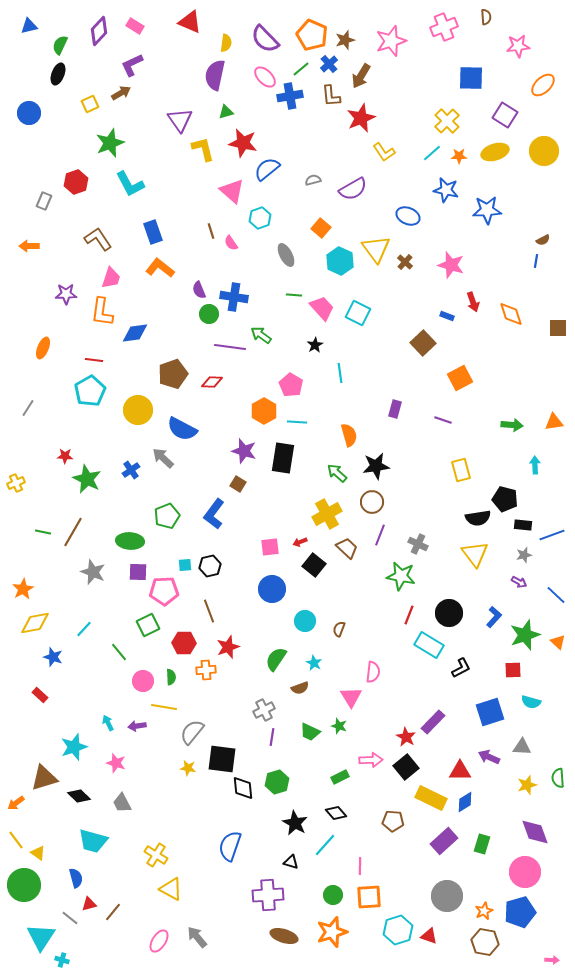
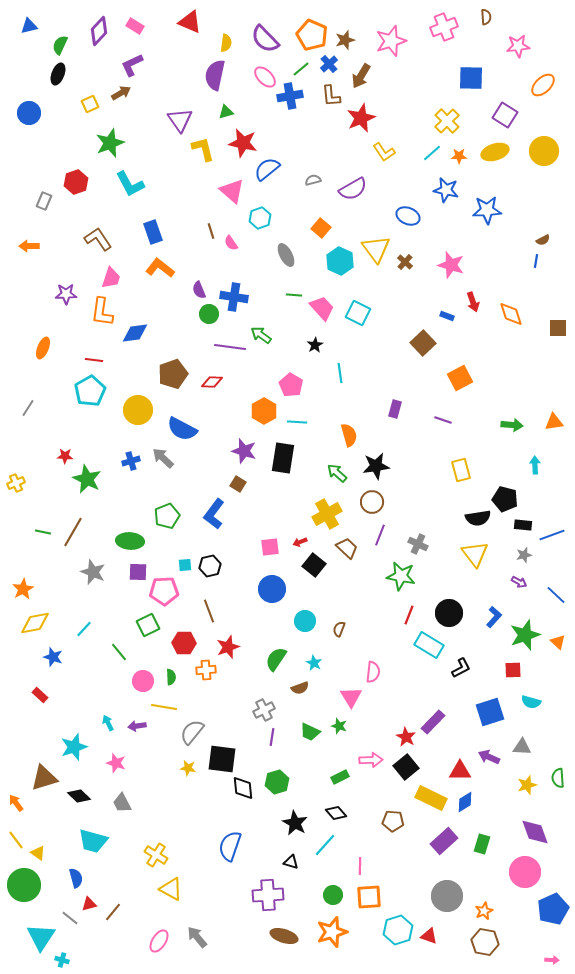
blue cross at (131, 470): moved 9 px up; rotated 18 degrees clockwise
orange arrow at (16, 803): rotated 90 degrees clockwise
blue pentagon at (520, 912): moved 33 px right, 3 px up; rotated 8 degrees counterclockwise
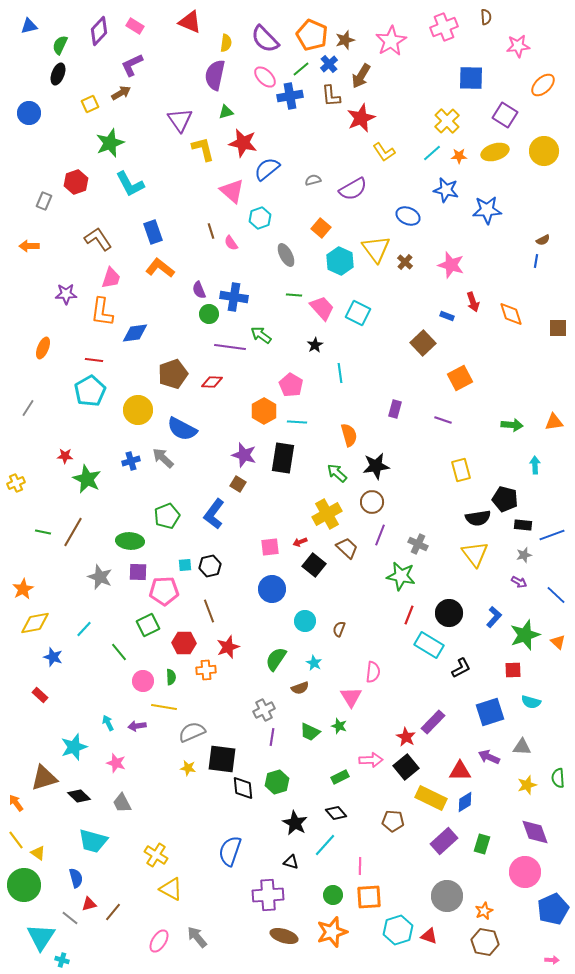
pink star at (391, 41): rotated 12 degrees counterclockwise
purple star at (244, 451): moved 4 px down
gray star at (93, 572): moved 7 px right, 5 px down
gray semicircle at (192, 732): rotated 28 degrees clockwise
blue semicircle at (230, 846): moved 5 px down
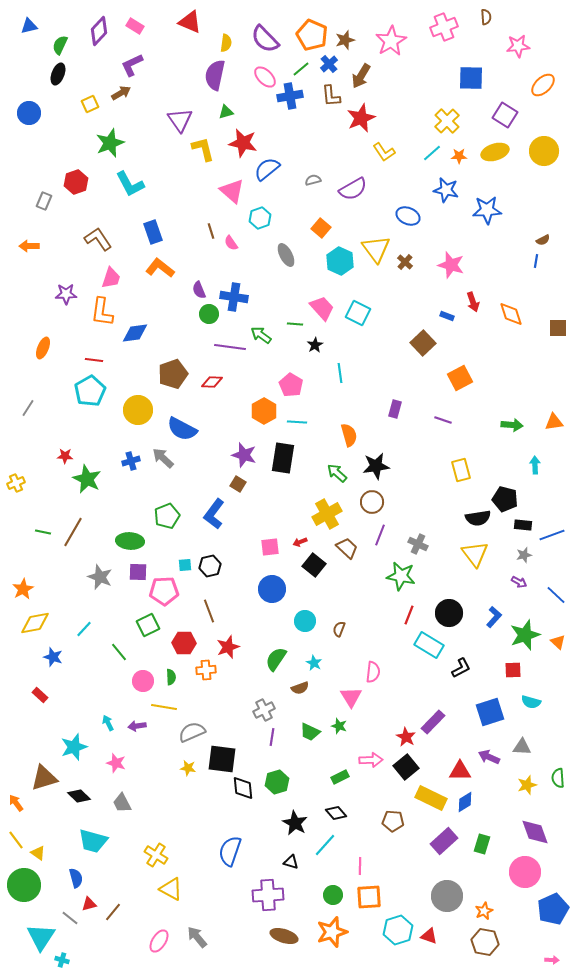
green line at (294, 295): moved 1 px right, 29 px down
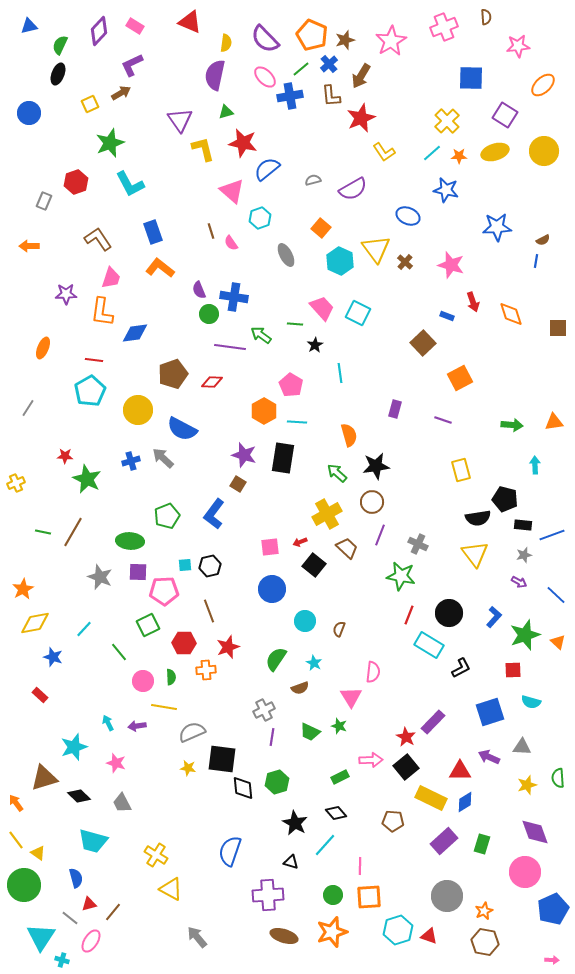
blue star at (487, 210): moved 10 px right, 17 px down
pink ellipse at (159, 941): moved 68 px left
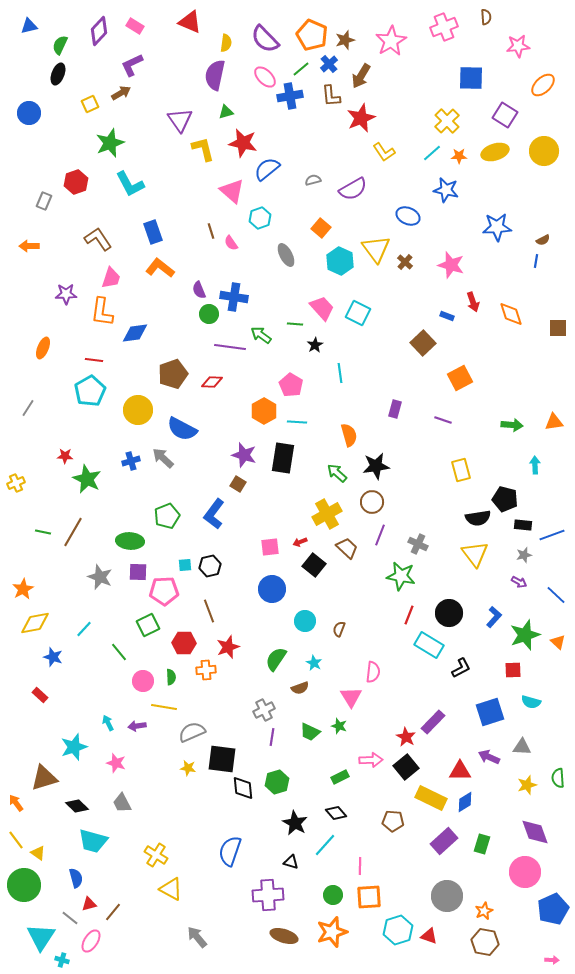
black diamond at (79, 796): moved 2 px left, 10 px down
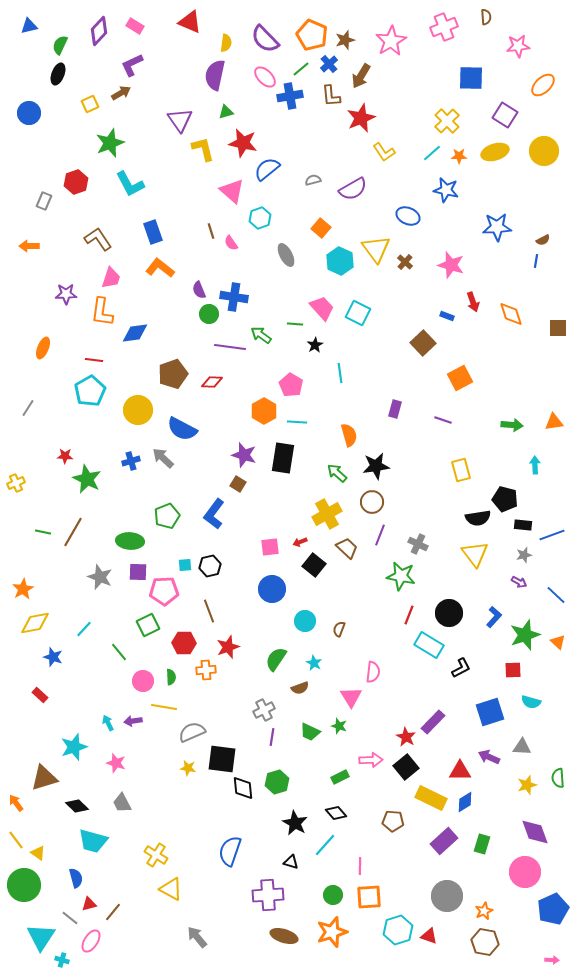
purple arrow at (137, 726): moved 4 px left, 5 px up
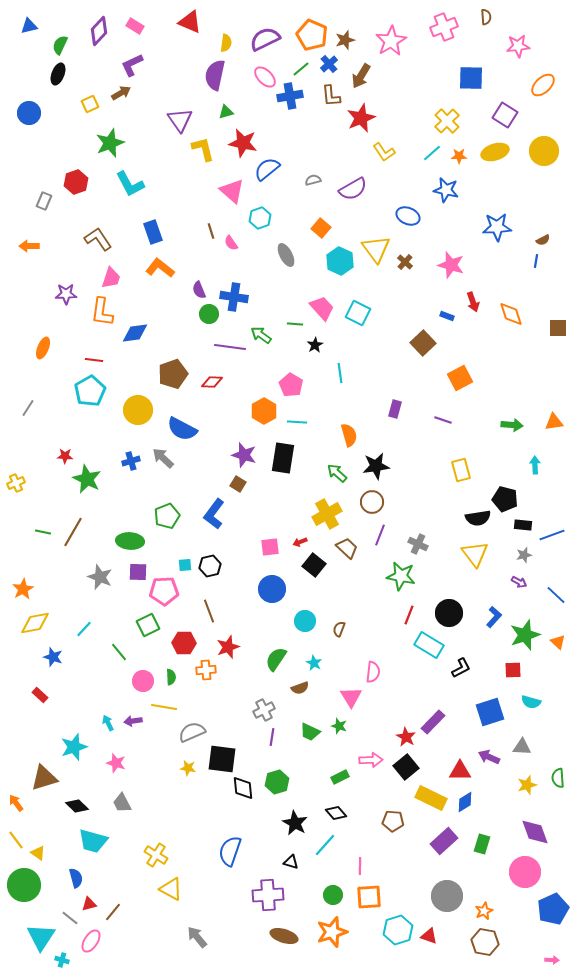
purple semicircle at (265, 39): rotated 108 degrees clockwise
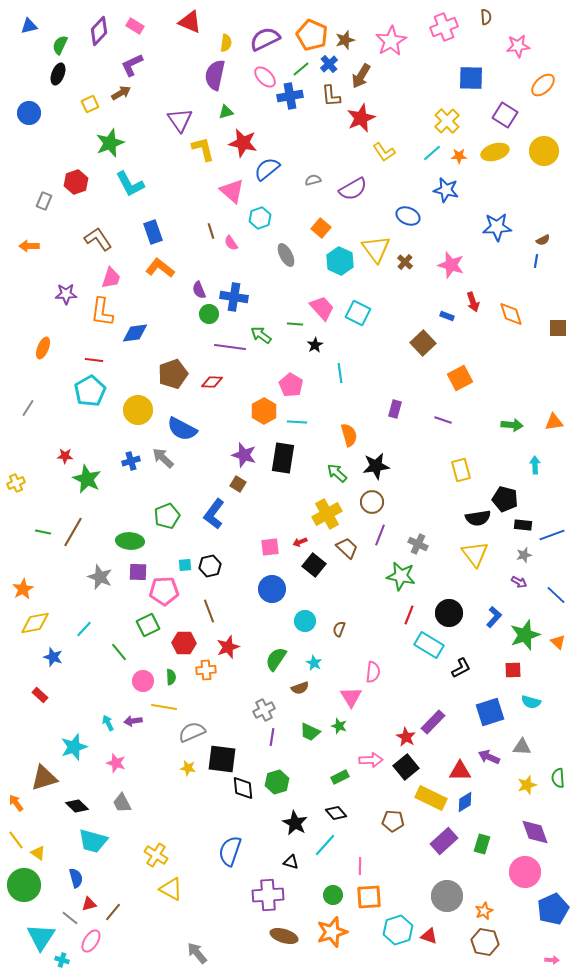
gray arrow at (197, 937): moved 16 px down
